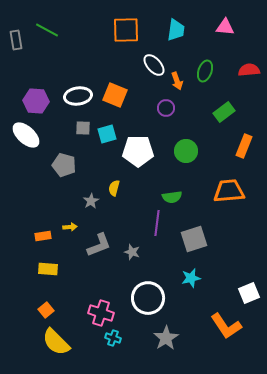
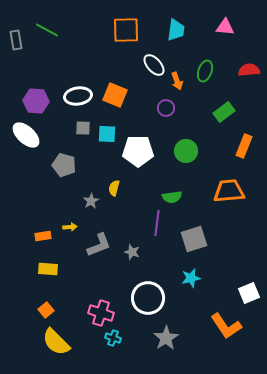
cyan square at (107, 134): rotated 18 degrees clockwise
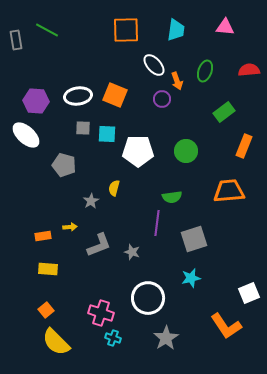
purple circle at (166, 108): moved 4 px left, 9 px up
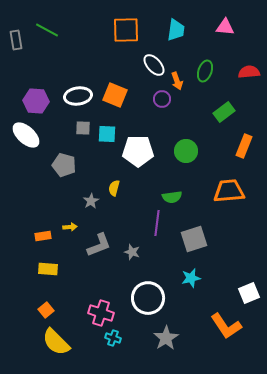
red semicircle at (249, 70): moved 2 px down
